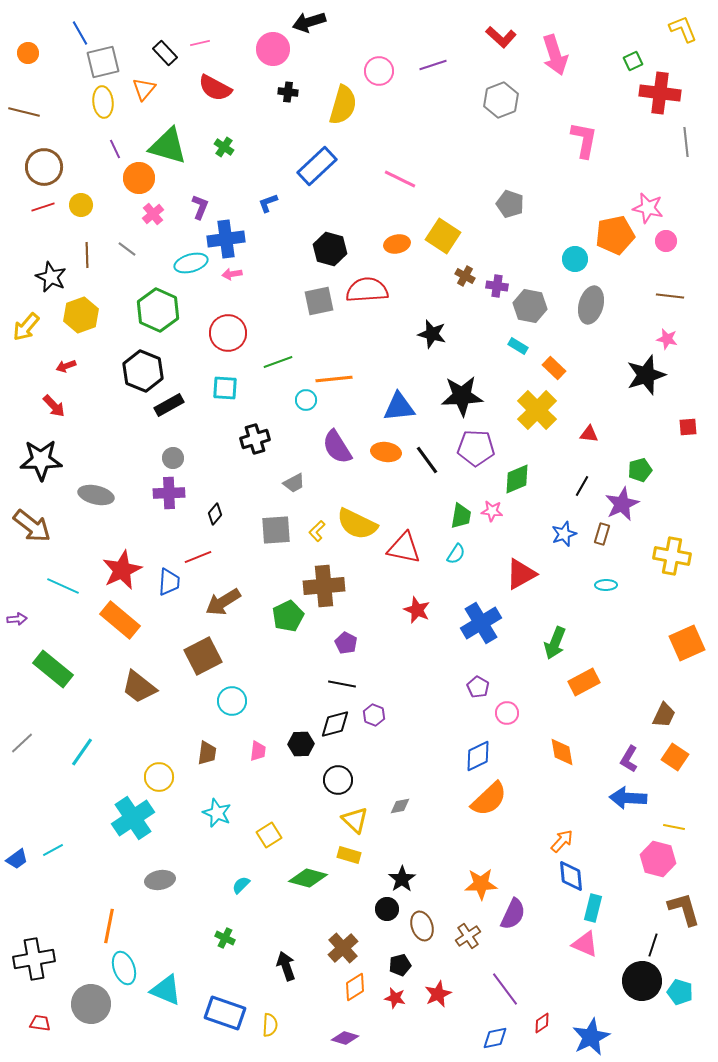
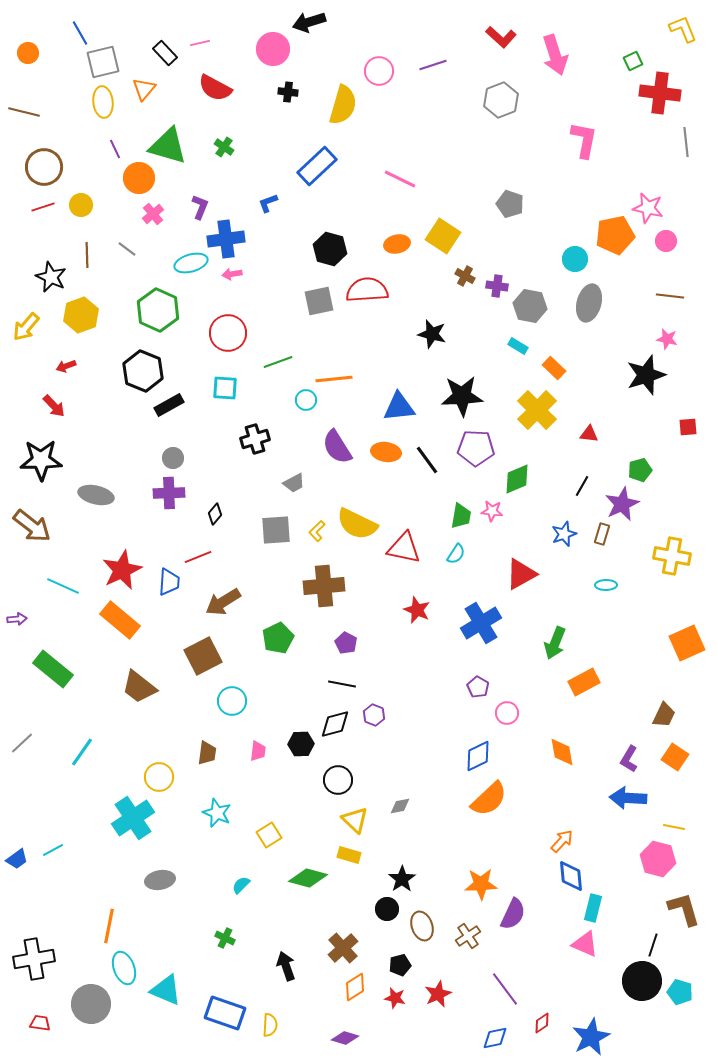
gray ellipse at (591, 305): moved 2 px left, 2 px up
green pentagon at (288, 616): moved 10 px left, 22 px down
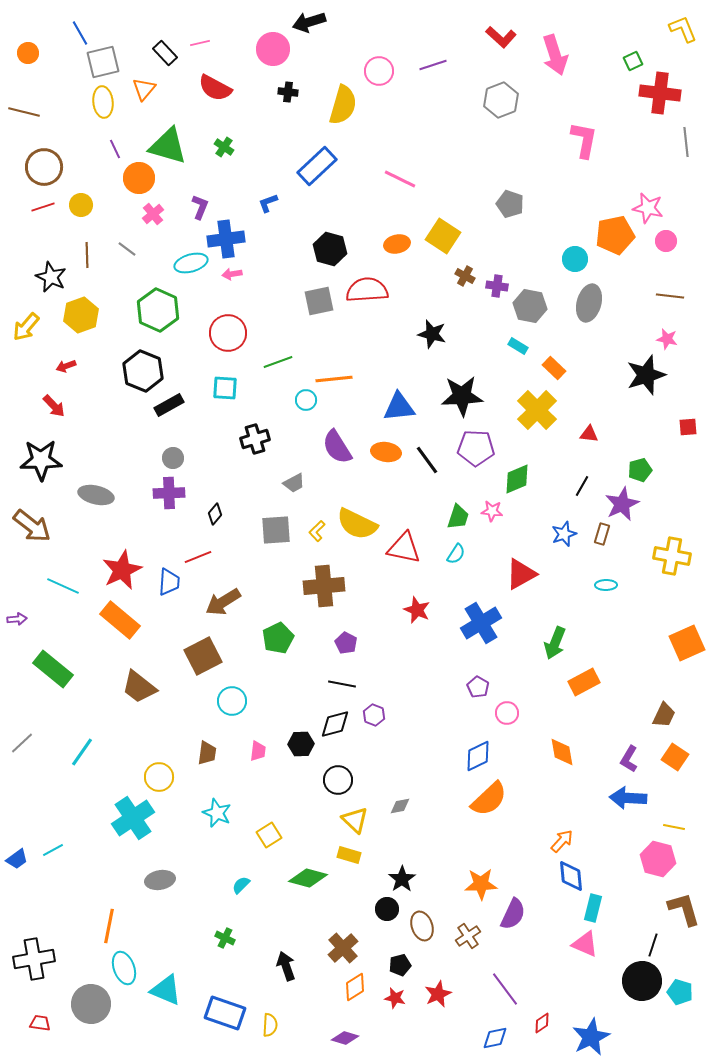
green trapezoid at (461, 516): moved 3 px left, 1 px down; rotated 8 degrees clockwise
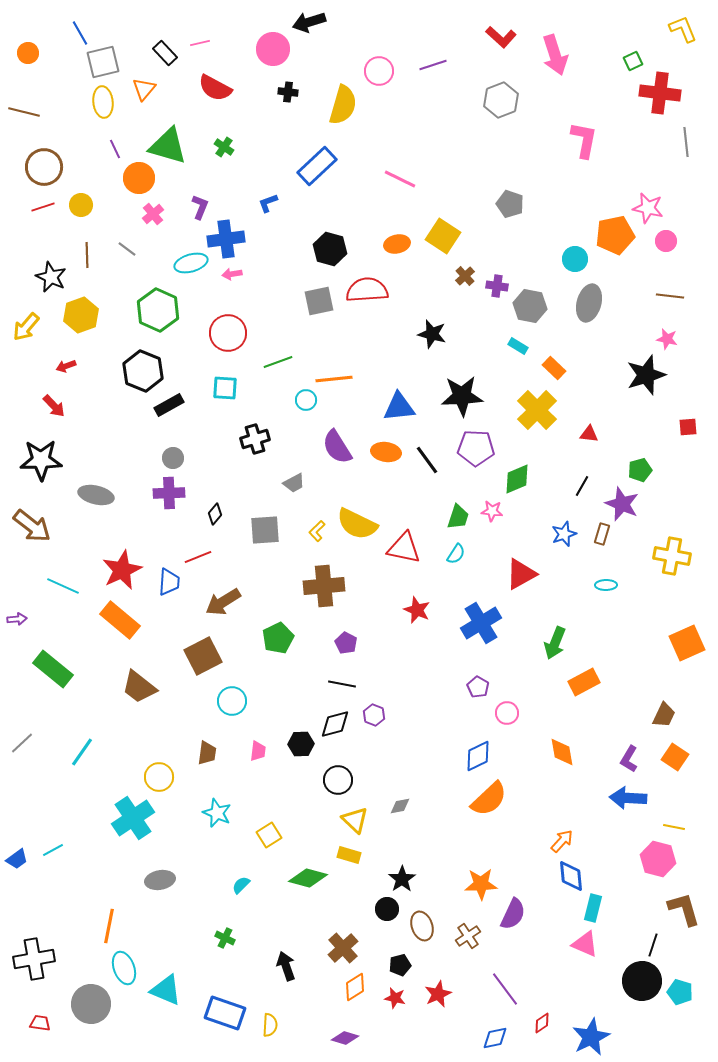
brown cross at (465, 276): rotated 18 degrees clockwise
purple star at (622, 504): rotated 24 degrees counterclockwise
gray square at (276, 530): moved 11 px left
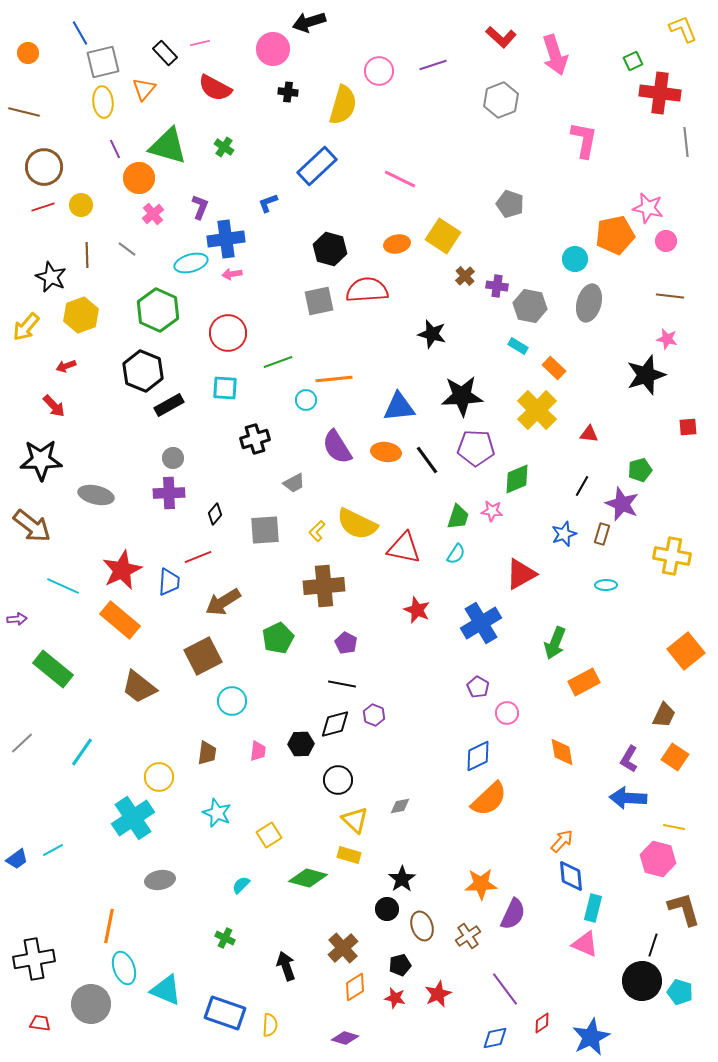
orange square at (687, 643): moved 1 px left, 8 px down; rotated 15 degrees counterclockwise
